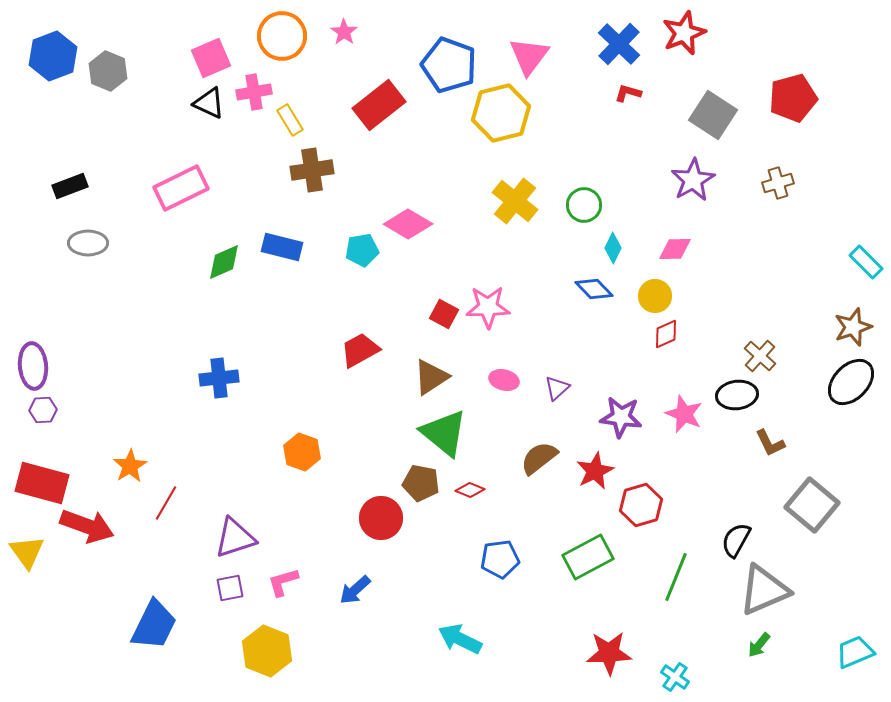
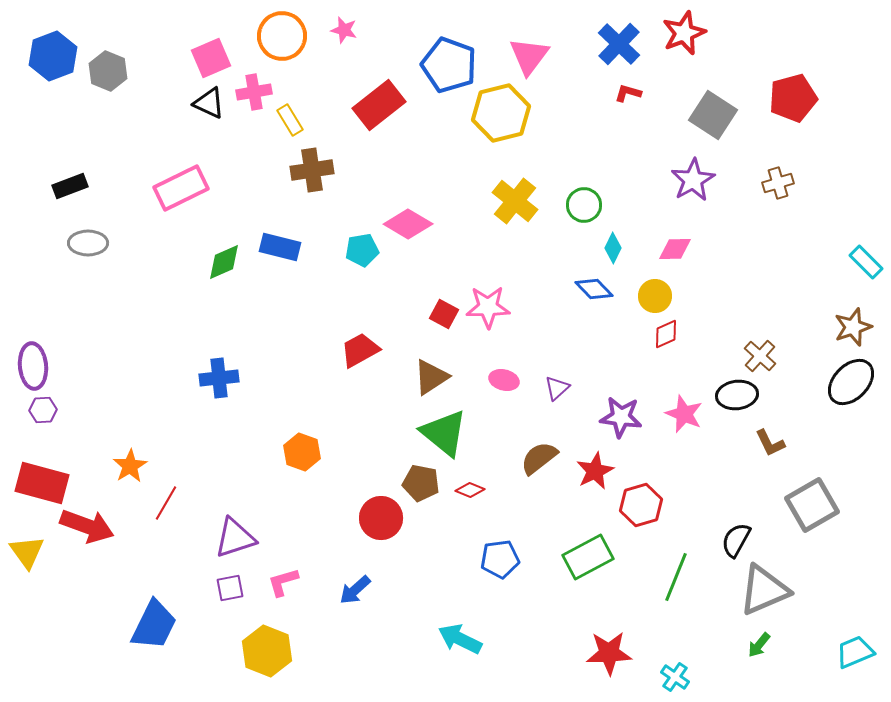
pink star at (344, 32): moved 2 px up; rotated 20 degrees counterclockwise
blue rectangle at (282, 247): moved 2 px left
gray square at (812, 505): rotated 20 degrees clockwise
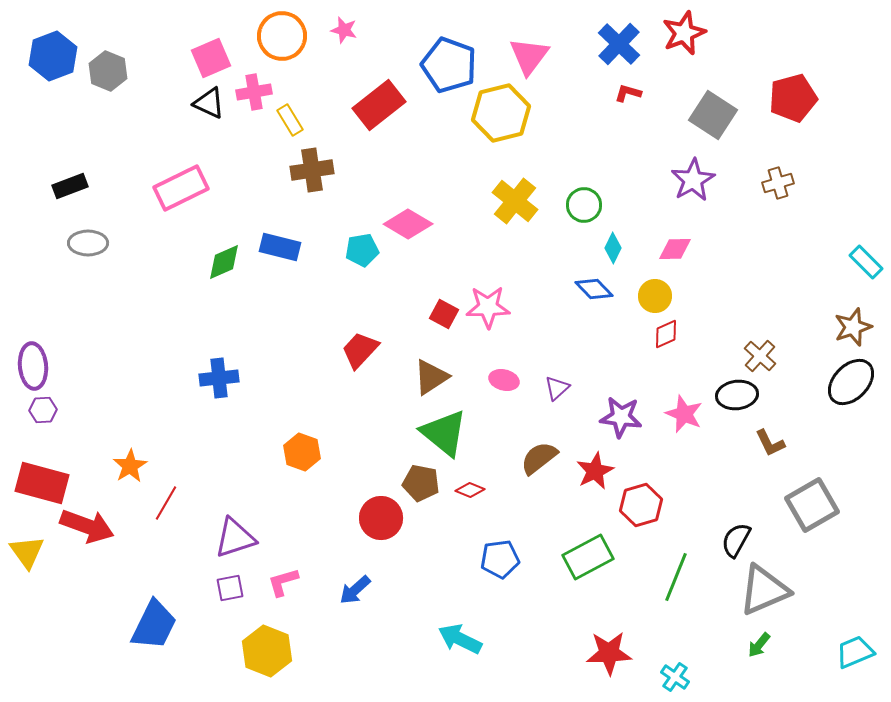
red trapezoid at (360, 350): rotated 18 degrees counterclockwise
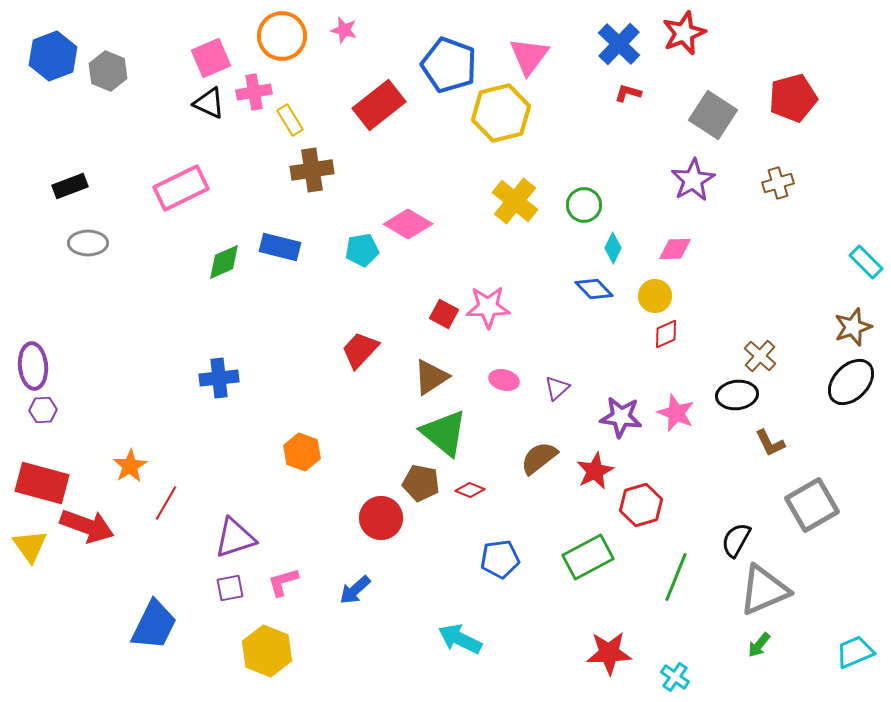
pink star at (684, 414): moved 8 px left, 1 px up
yellow triangle at (27, 552): moved 3 px right, 6 px up
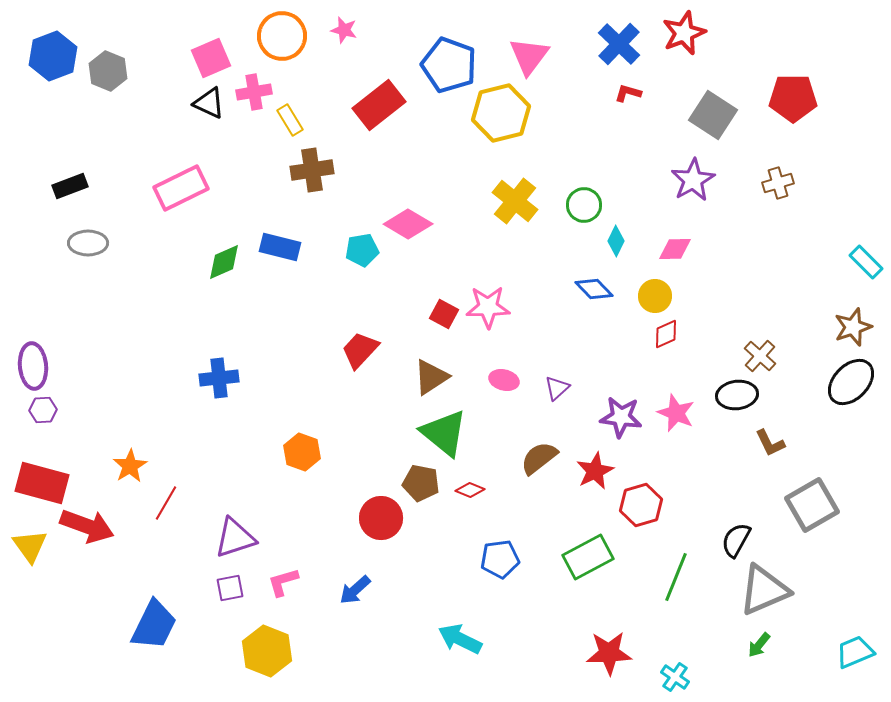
red pentagon at (793, 98): rotated 15 degrees clockwise
cyan diamond at (613, 248): moved 3 px right, 7 px up
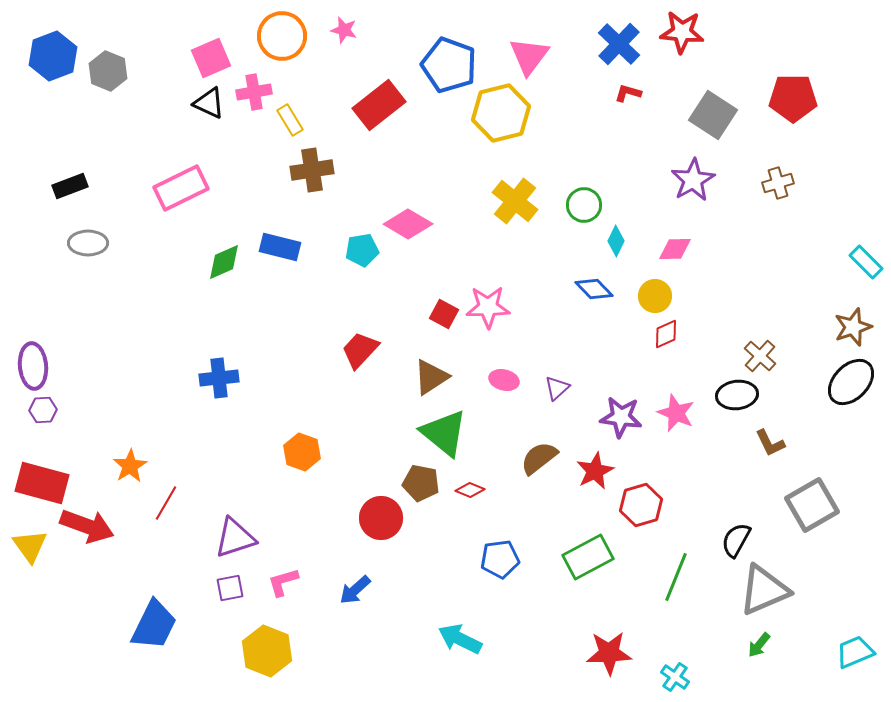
red star at (684, 33): moved 2 px left, 1 px up; rotated 27 degrees clockwise
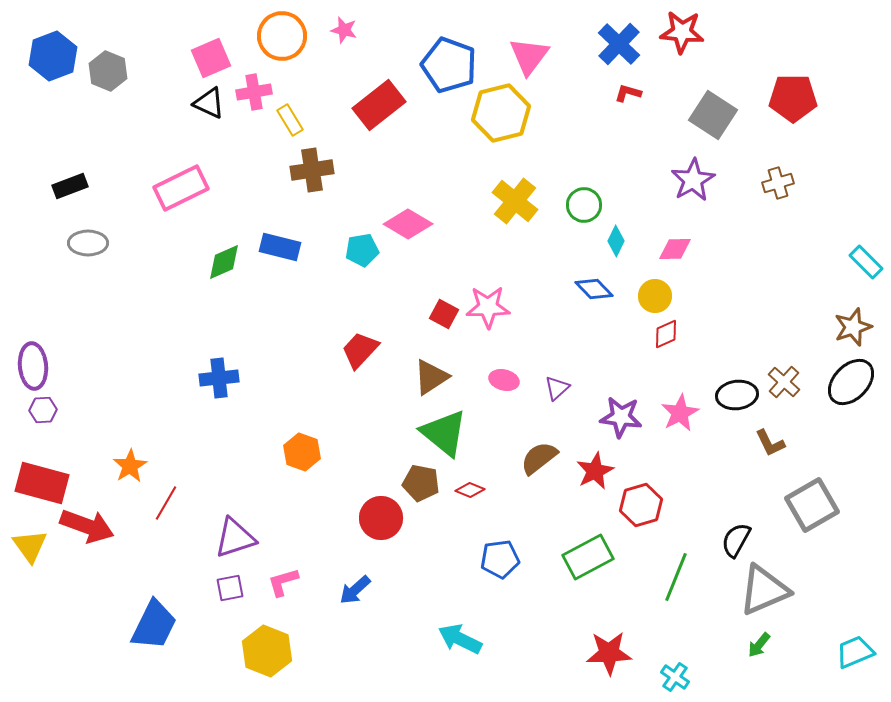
brown cross at (760, 356): moved 24 px right, 26 px down
pink star at (676, 413): moved 4 px right; rotated 21 degrees clockwise
